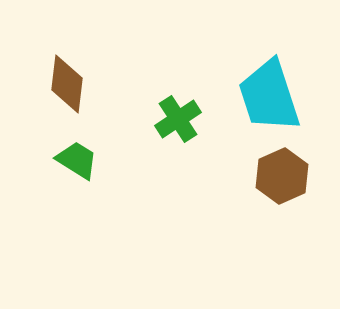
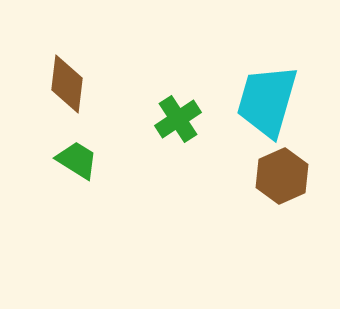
cyan trapezoid: moved 2 px left, 5 px down; rotated 34 degrees clockwise
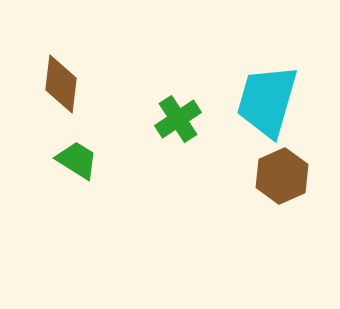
brown diamond: moved 6 px left
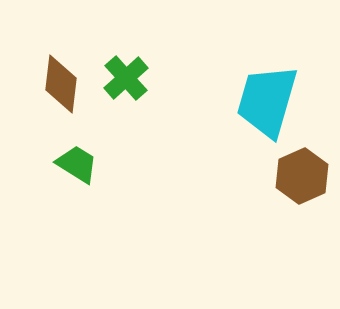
green cross: moved 52 px left, 41 px up; rotated 9 degrees counterclockwise
green trapezoid: moved 4 px down
brown hexagon: moved 20 px right
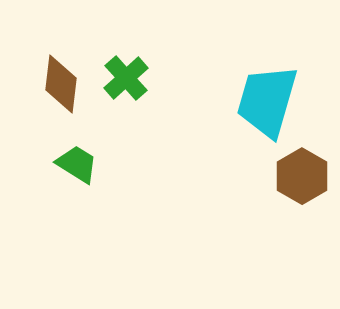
brown hexagon: rotated 6 degrees counterclockwise
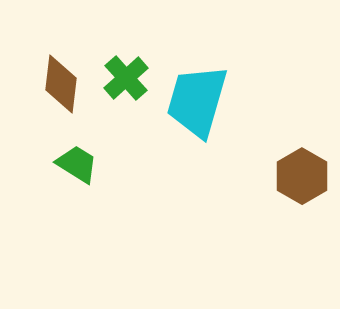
cyan trapezoid: moved 70 px left
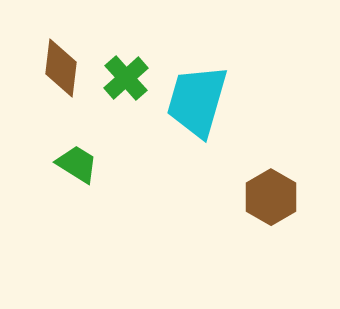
brown diamond: moved 16 px up
brown hexagon: moved 31 px left, 21 px down
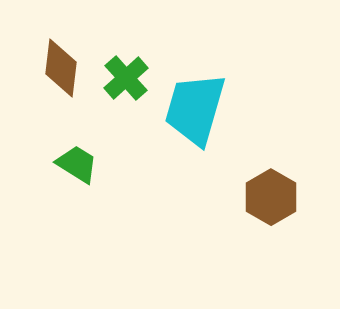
cyan trapezoid: moved 2 px left, 8 px down
